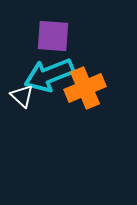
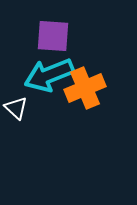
white triangle: moved 6 px left, 12 px down
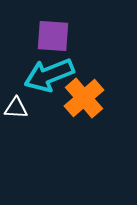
orange cross: moved 1 px left, 10 px down; rotated 18 degrees counterclockwise
white triangle: rotated 40 degrees counterclockwise
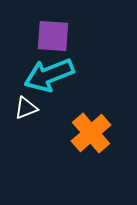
orange cross: moved 7 px right, 35 px down
white triangle: moved 10 px right; rotated 25 degrees counterclockwise
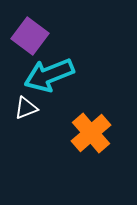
purple square: moved 23 px left; rotated 33 degrees clockwise
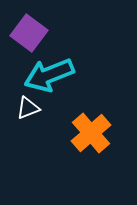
purple square: moved 1 px left, 3 px up
white triangle: moved 2 px right
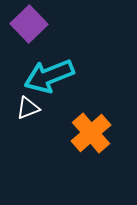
purple square: moved 9 px up; rotated 9 degrees clockwise
cyan arrow: moved 1 px down
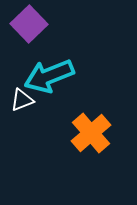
white triangle: moved 6 px left, 8 px up
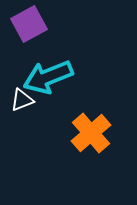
purple square: rotated 15 degrees clockwise
cyan arrow: moved 1 px left, 1 px down
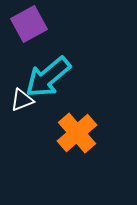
cyan arrow: rotated 18 degrees counterclockwise
orange cross: moved 14 px left
